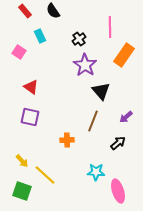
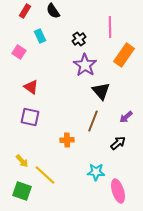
red rectangle: rotated 72 degrees clockwise
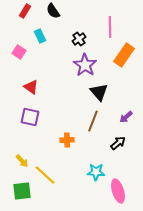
black triangle: moved 2 px left, 1 px down
green square: rotated 24 degrees counterclockwise
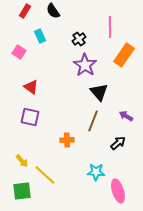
purple arrow: moved 1 px up; rotated 72 degrees clockwise
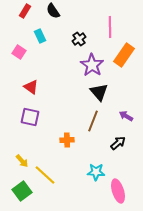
purple star: moved 7 px right
green square: rotated 30 degrees counterclockwise
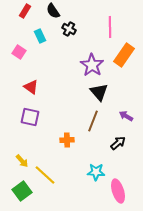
black cross: moved 10 px left, 10 px up; rotated 24 degrees counterclockwise
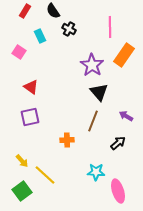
purple square: rotated 24 degrees counterclockwise
